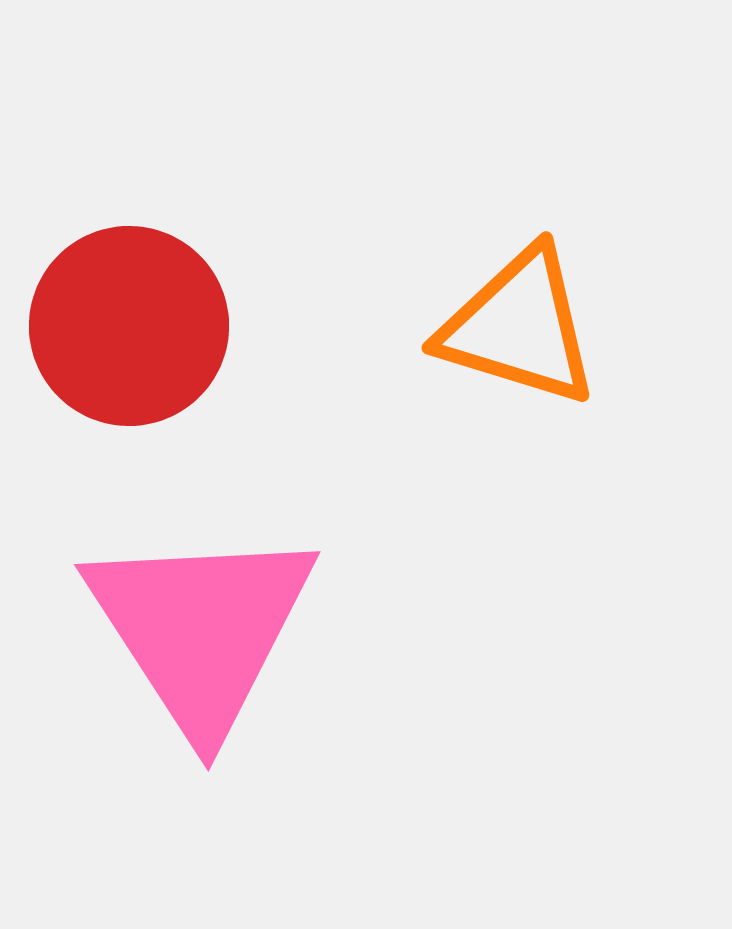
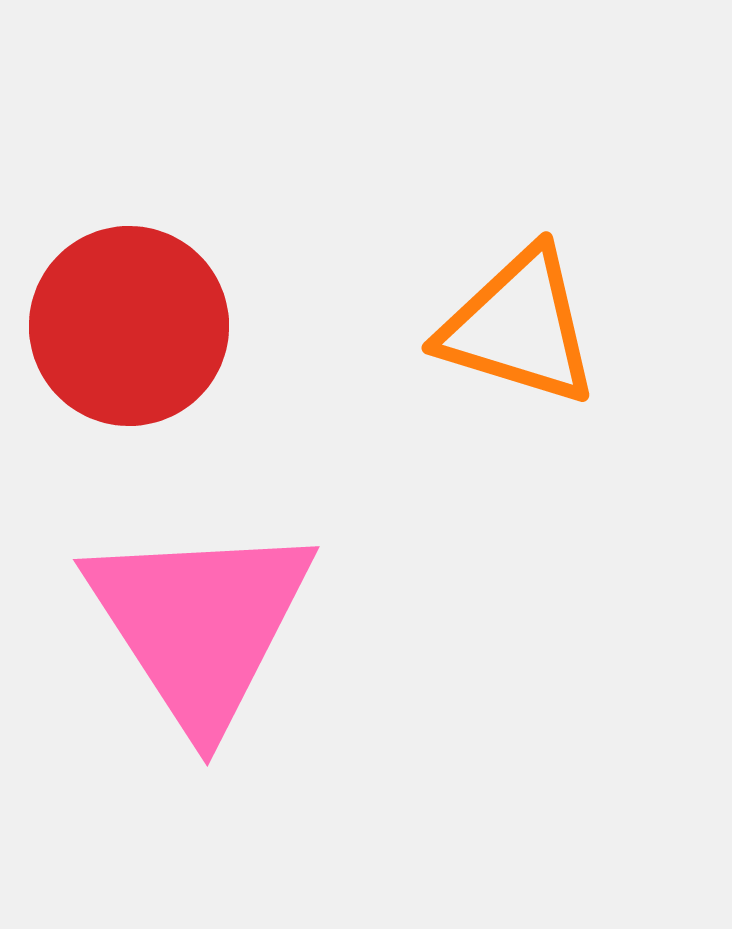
pink triangle: moved 1 px left, 5 px up
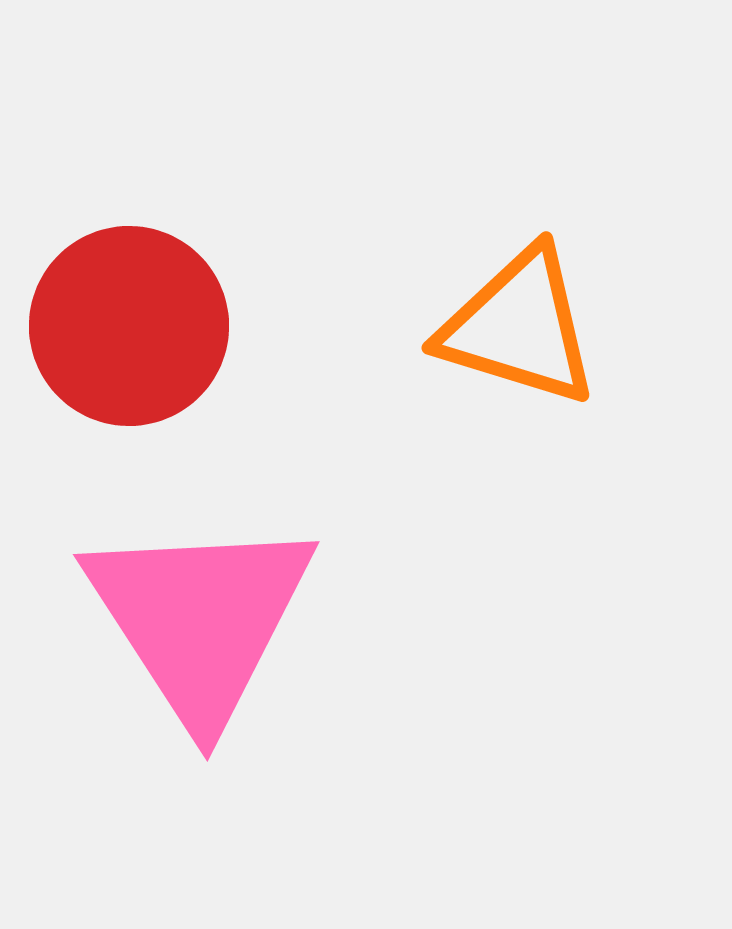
pink triangle: moved 5 px up
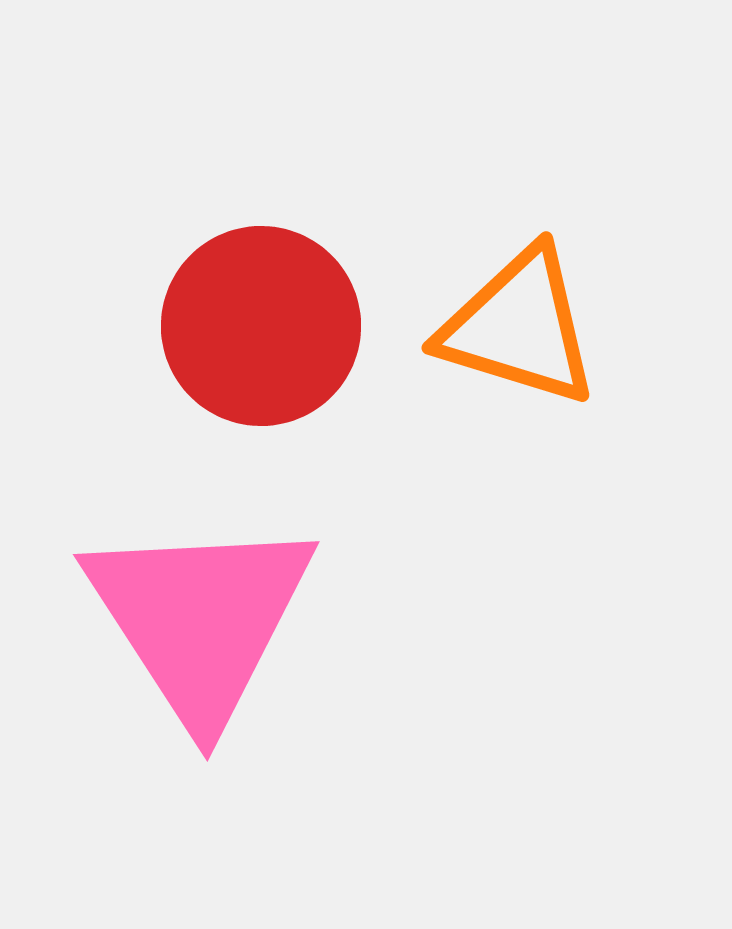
red circle: moved 132 px right
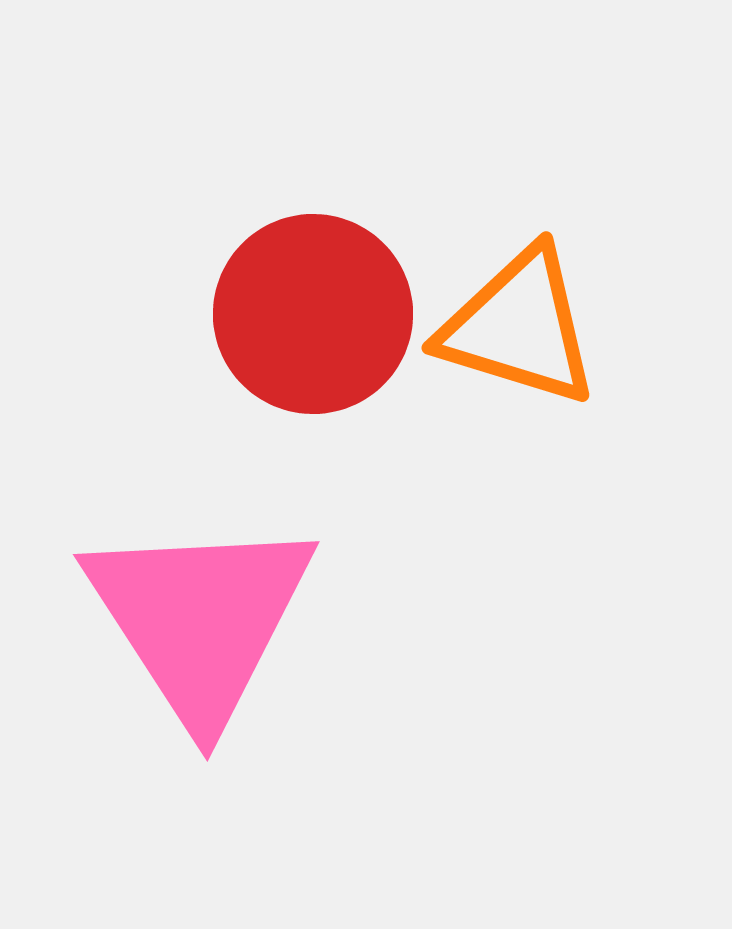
red circle: moved 52 px right, 12 px up
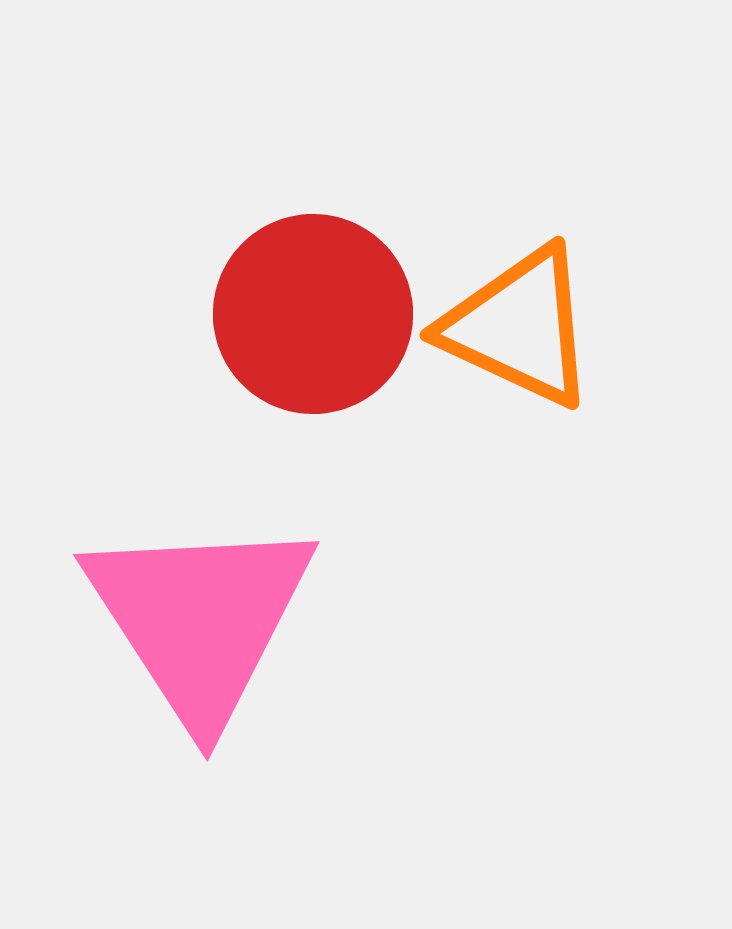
orange triangle: rotated 8 degrees clockwise
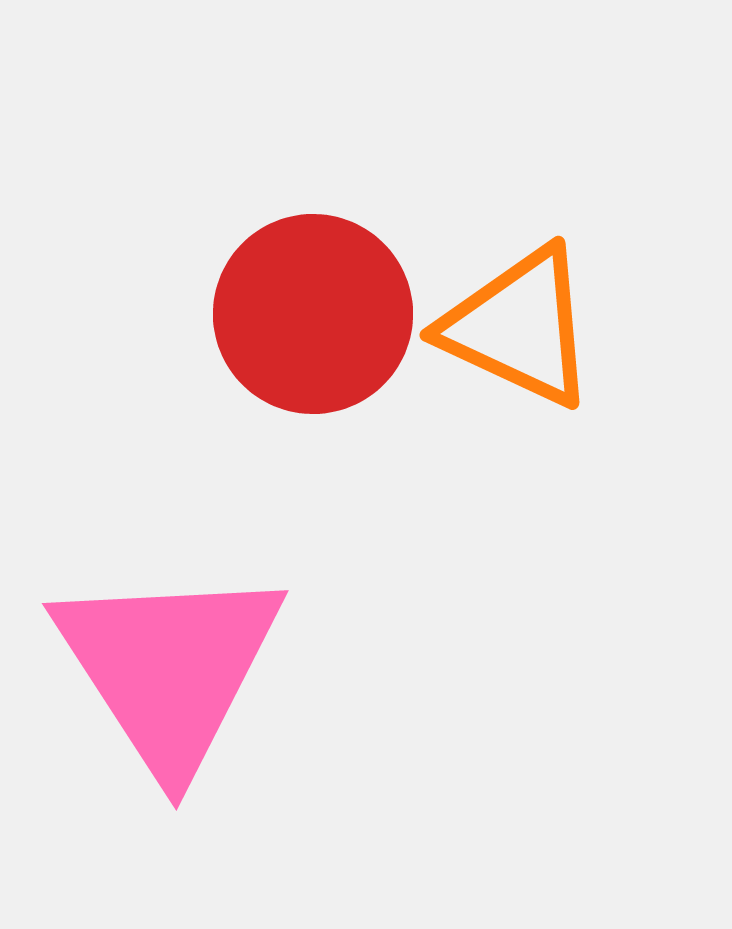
pink triangle: moved 31 px left, 49 px down
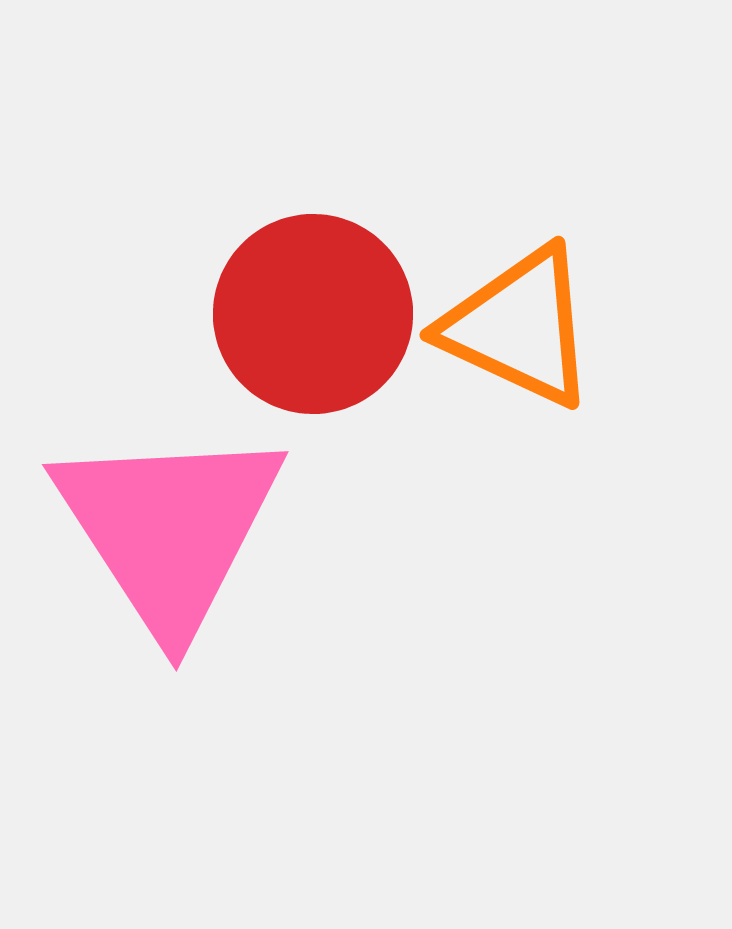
pink triangle: moved 139 px up
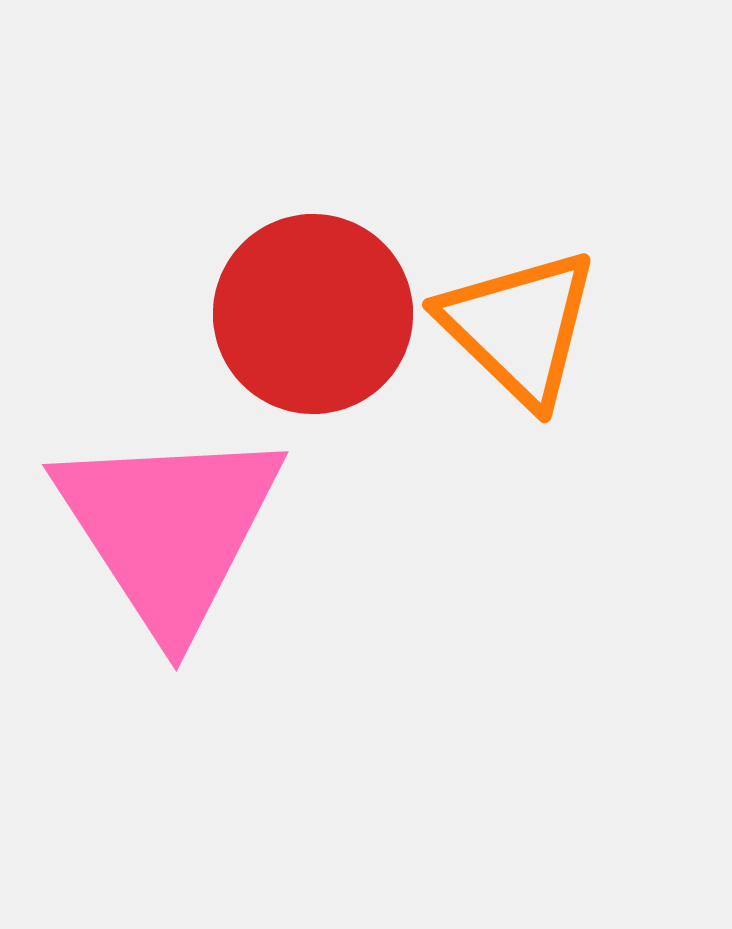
orange triangle: rotated 19 degrees clockwise
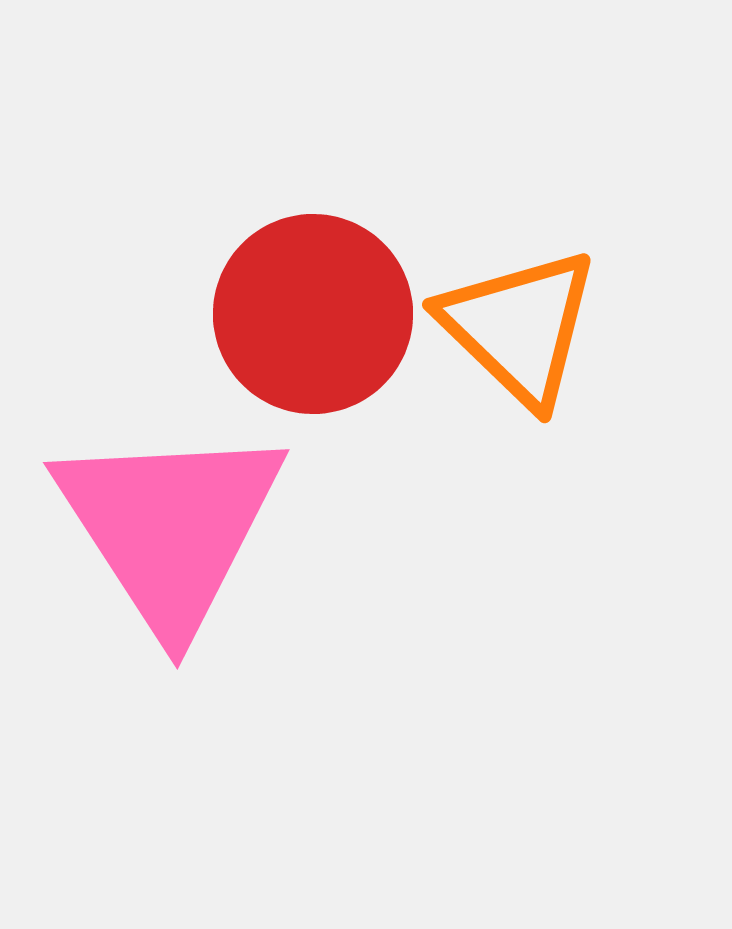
pink triangle: moved 1 px right, 2 px up
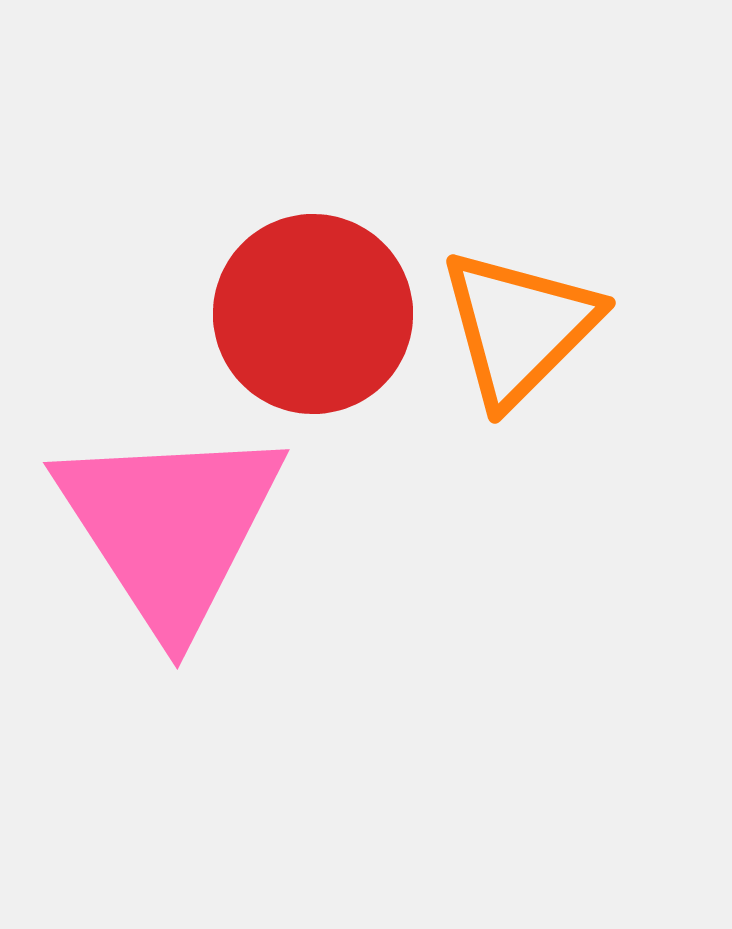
orange triangle: rotated 31 degrees clockwise
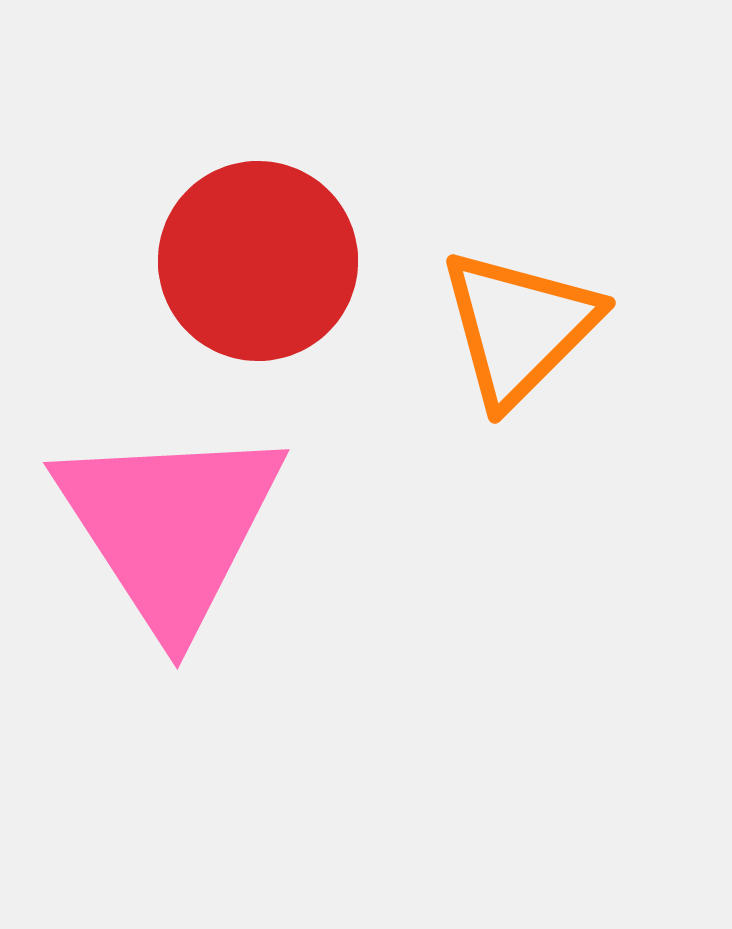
red circle: moved 55 px left, 53 px up
